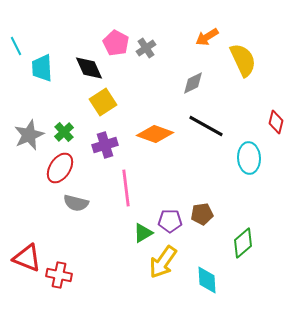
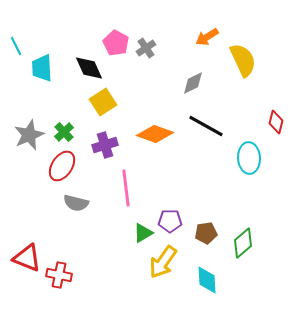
red ellipse: moved 2 px right, 2 px up
brown pentagon: moved 4 px right, 19 px down
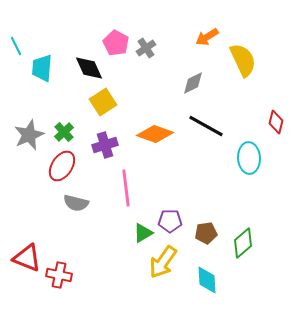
cyan trapezoid: rotated 8 degrees clockwise
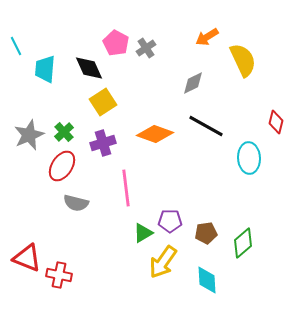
cyan trapezoid: moved 3 px right, 1 px down
purple cross: moved 2 px left, 2 px up
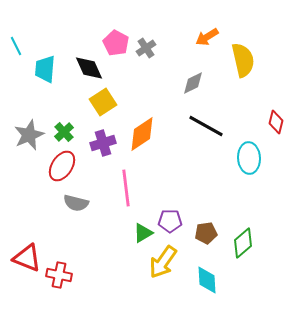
yellow semicircle: rotated 12 degrees clockwise
orange diamond: moved 13 px left; rotated 54 degrees counterclockwise
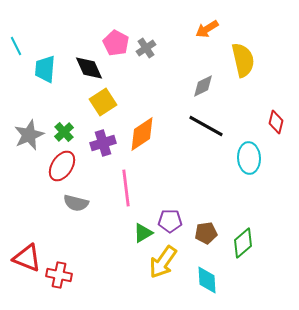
orange arrow: moved 8 px up
gray diamond: moved 10 px right, 3 px down
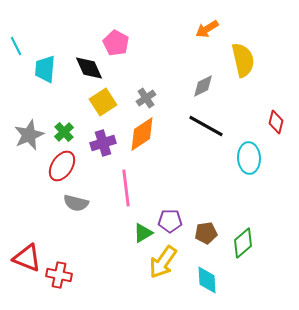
gray cross: moved 50 px down
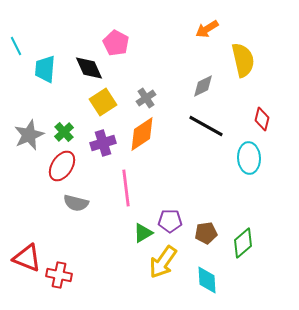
red diamond: moved 14 px left, 3 px up
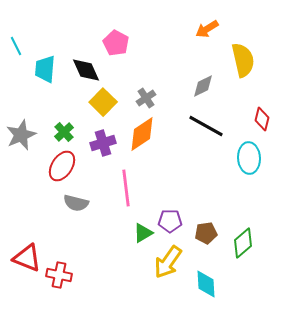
black diamond: moved 3 px left, 2 px down
yellow square: rotated 12 degrees counterclockwise
gray star: moved 8 px left
yellow arrow: moved 5 px right
cyan diamond: moved 1 px left, 4 px down
